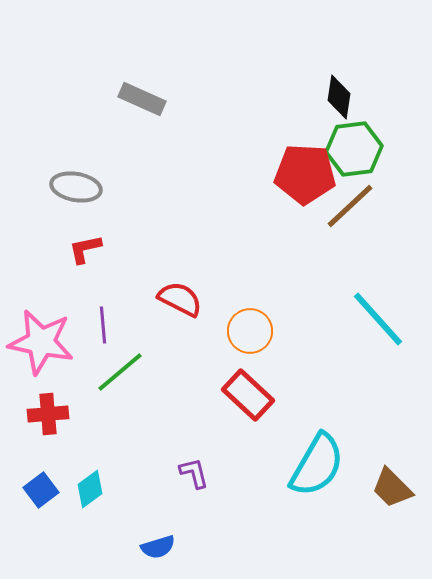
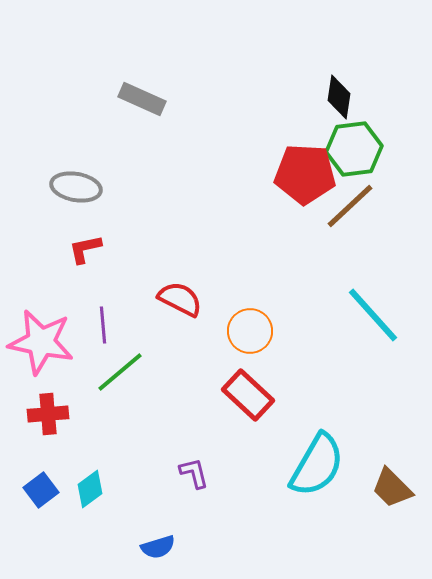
cyan line: moved 5 px left, 4 px up
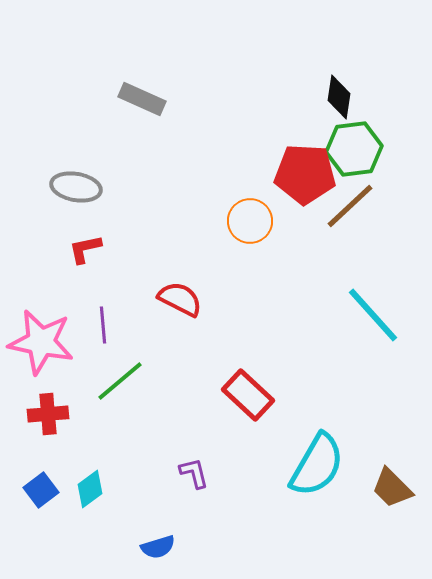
orange circle: moved 110 px up
green line: moved 9 px down
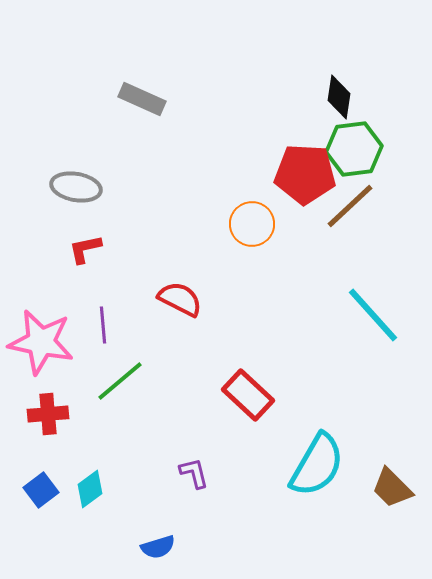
orange circle: moved 2 px right, 3 px down
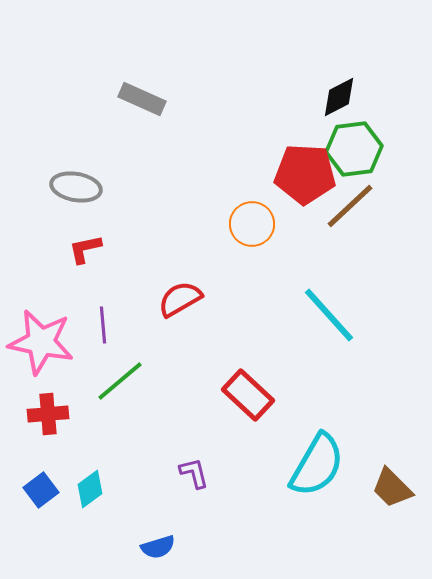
black diamond: rotated 54 degrees clockwise
red semicircle: rotated 57 degrees counterclockwise
cyan line: moved 44 px left
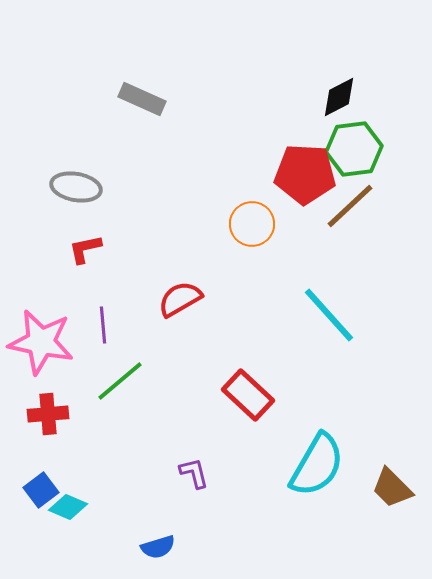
cyan diamond: moved 22 px left, 18 px down; rotated 60 degrees clockwise
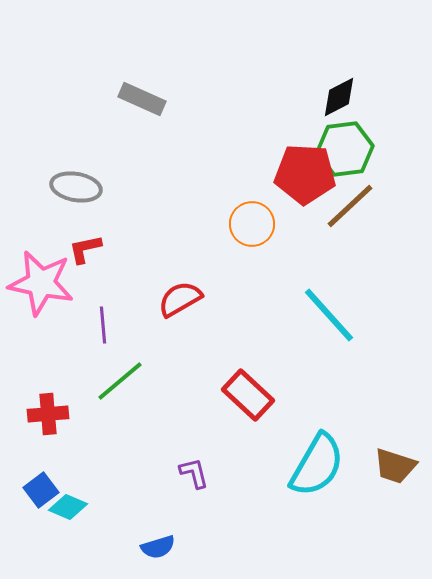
green hexagon: moved 9 px left
pink star: moved 59 px up
brown trapezoid: moved 3 px right, 22 px up; rotated 27 degrees counterclockwise
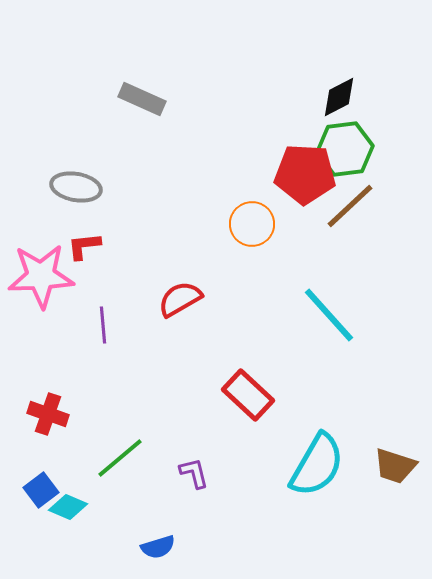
red L-shape: moved 1 px left, 3 px up; rotated 6 degrees clockwise
pink star: moved 7 px up; rotated 14 degrees counterclockwise
green line: moved 77 px down
red cross: rotated 24 degrees clockwise
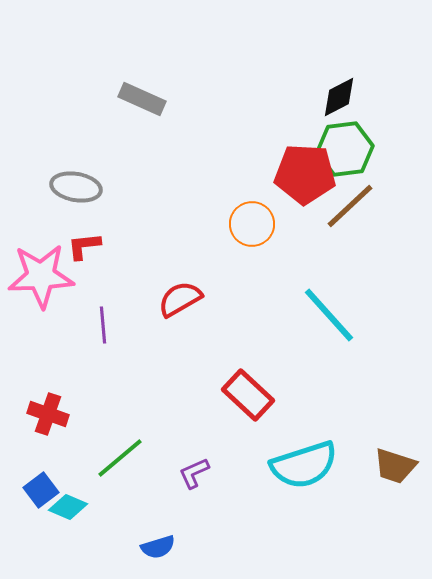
cyan semicircle: moved 13 px left; rotated 42 degrees clockwise
purple L-shape: rotated 100 degrees counterclockwise
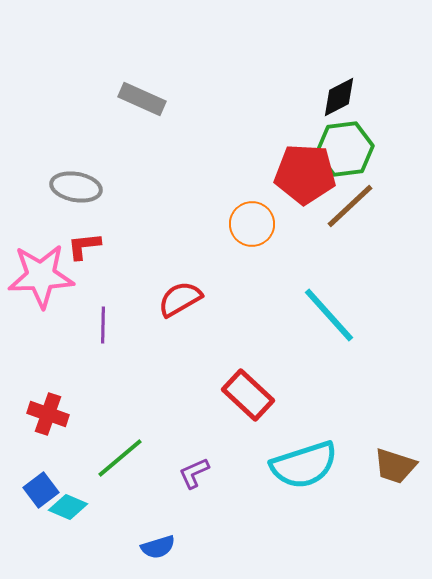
purple line: rotated 6 degrees clockwise
